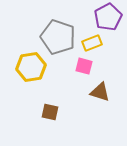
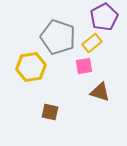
purple pentagon: moved 4 px left
yellow rectangle: rotated 18 degrees counterclockwise
pink square: rotated 24 degrees counterclockwise
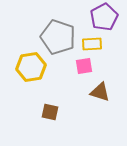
yellow rectangle: moved 1 px down; rotated 36 degrees clockwise
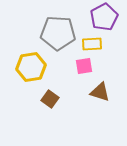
gray pentagon: moved 4 px up; rotated 16 degrees counterclockwise
brown square: moved 13 px up; rotated 24 degrees clockwise
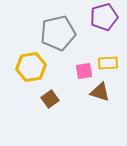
purple pentagon: rotated 12 degrees clockwise
gray pentagon: rotated 16 degrees counterclockwise
yellow rectangle: moved 16 px right, 19 px down
pink square: moved 5 px down
brown square: rotated 18 degrees clockwise
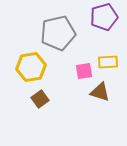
yellow rectangle: moved 1 px up
brown square: moved 10 px left
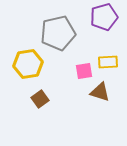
yellow hexagon: moved 3 px left, 3 px up
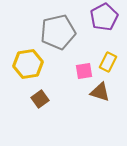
purple pentagon: rotated 12 degrees counterclockwise
gray pentagon: moved 1 px up
yellow rectangle: rotated 60 degrees counterclockwise
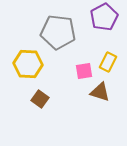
gray pentagon: rotated 20 degrees clockwise
yellow hexagon: rotated 12 degrees clockwise
brown square: rotated 18 degrees counterclockwise
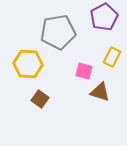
gray pentagon: rotated 16 degrees counterclockwise
yellow rectangle: moved 4 px right, 5 px up
pink square: rotated 24 degrees clockwise
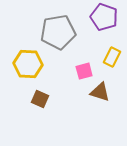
purple pentagon: rotated 24 degrees counterclockwise
pink square: rotated 30 degrees counterclockwise
brown square: rotated 12 degrees counterclockwise
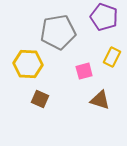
brown triangle: moved 8 px down
